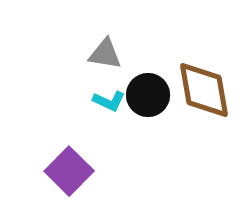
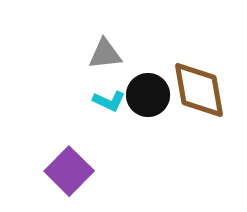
gray triangle: rotated 15 degrees counterclockwise
brown diamond: moved 5 px left
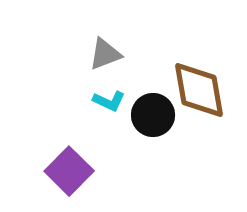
gray triangle: rotated 15 degrees counterclockwise
black circle: moved 5 px right, 20 px down
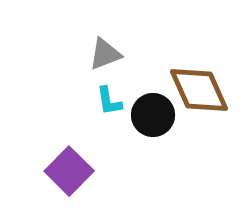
brown diamond: rotated 14 degrees counterclockwise
cyan L-shape: rotated 56 degrees clockwise
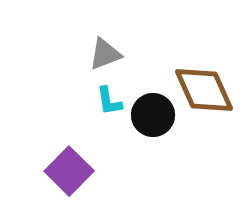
brown diamond: moved 5 px right
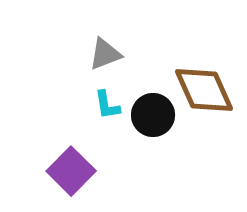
cyan L-shape: moved 2 px left, 4 px down
purple square: moved 2 px right
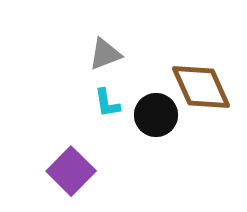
brown diamond: moved 3 px left, 3 px up
cyan L-shape: moved 2 px up
black circle: moved 3 px right
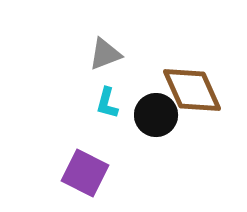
brown diamond: moved 9 px left, 3 px down
cyan L-shape: rotated 24 degrees clockwise
purple square: moved 14 px right, 2 px down; rotated 18 degrees counterclockwise
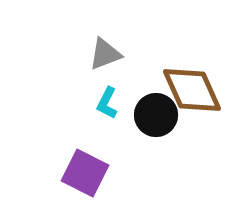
cyan L-shape: rotated 12 degrees clockwise
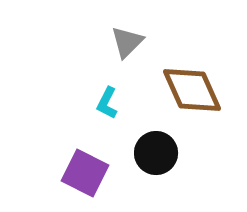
gray triangle: moved 22 px right, 12 px up; rotated 24 degrees counterclockwise
black circle: moved 38 px down
